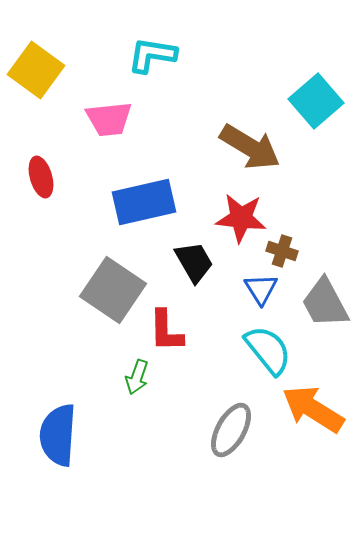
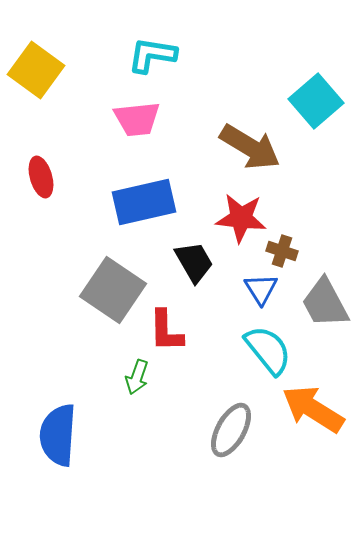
pink trapezoid: moved 28 px right
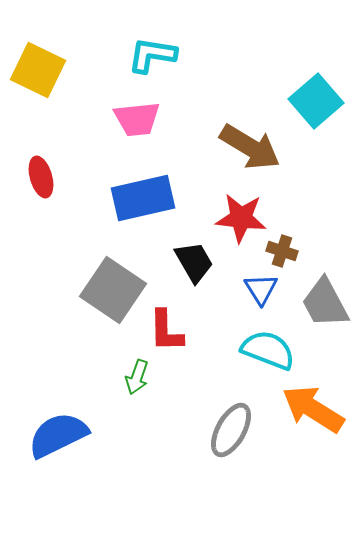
yellow square: moved 2 px right; rotated 10 degrees counterclockwise
blue rectangle: moved 1 px left, 4 px up
cyan semicircle: rotated 30 degrees counterclockwise
blue semicircle: rotated 60 degrees clockwise
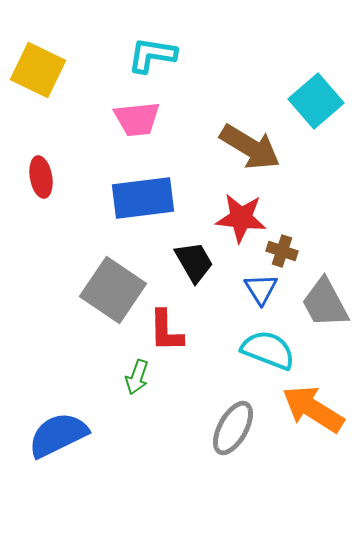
red ellipse: rotated 6 degrees clockwise
blue rectangle: rotated 6 degrees clockwise
gray ellipse: moved 2 px right, 2 px up
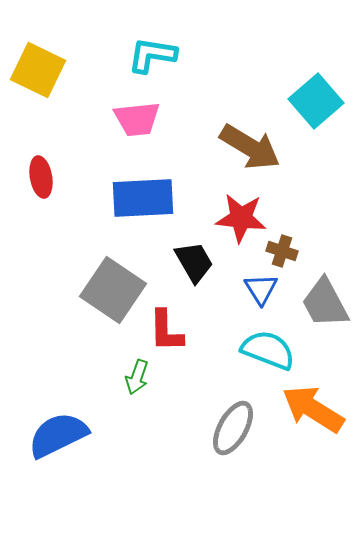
blue rectangle: rotated 4 degrees clockwise
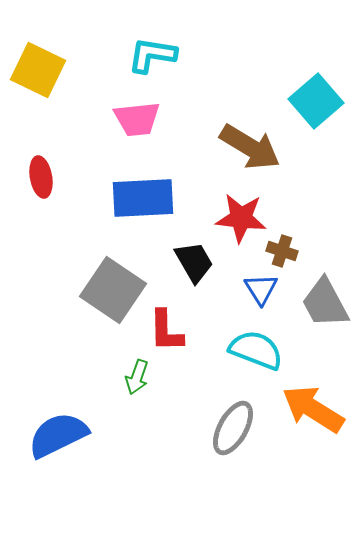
cyan semicircle: moved 12 px left
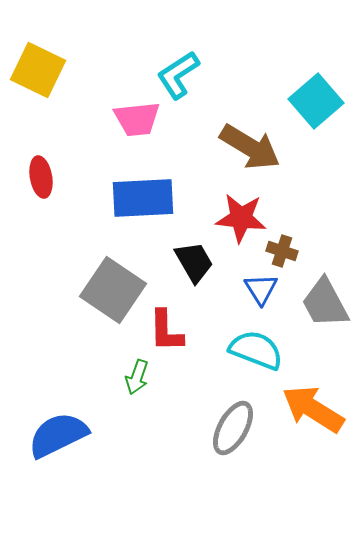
cyan L-shape: moved 26 px right, 20 px down; rotated 42 degrees counterclockwise
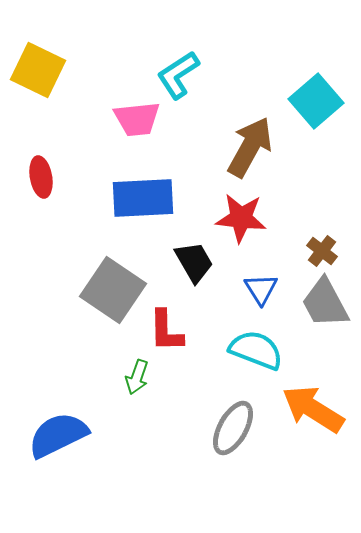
brown arrow: rotated 92 degrees counterclockwise
brown cross: moved 40 px right; rotated 20 degrees clockwise
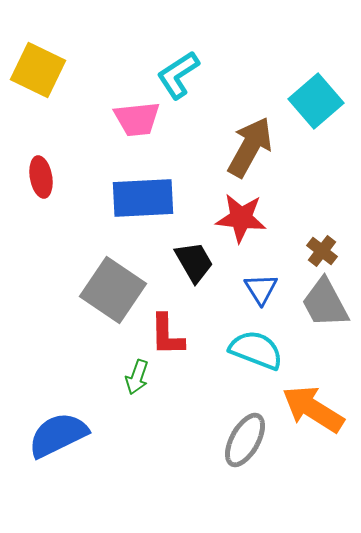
red L-shape: moved 1 px right, 4 px down
gray ellipse: moved 12 px right, 12 px down
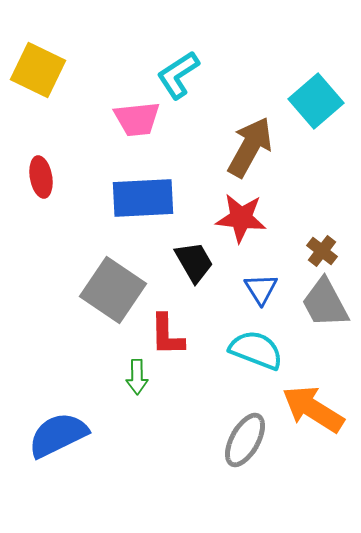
green arrow: rotated 20 degrees counterclockwise
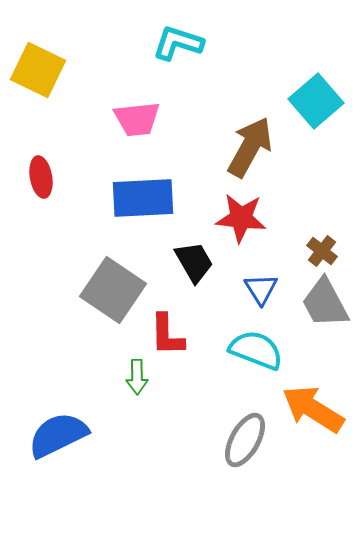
cyan L-shape: moved 32 px up; rotated 51 degrees clockwise
